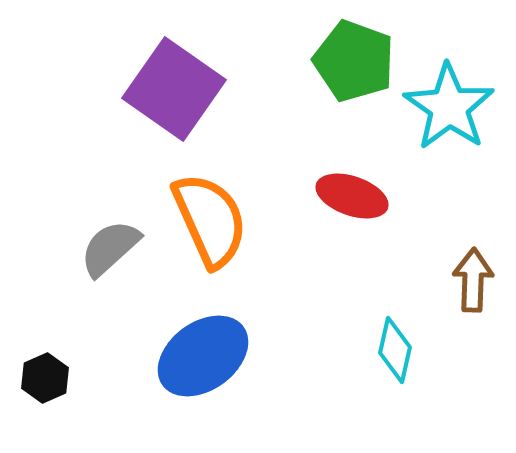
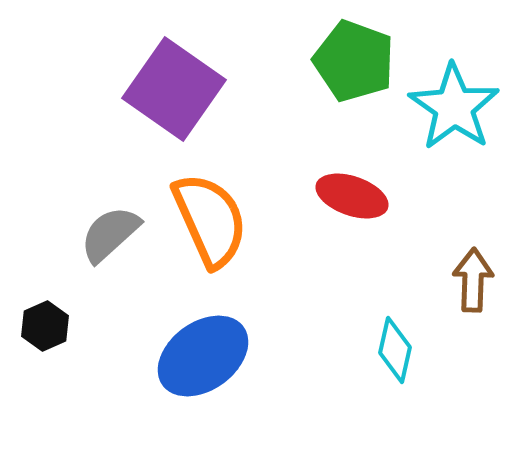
cyan star: moved 5 px right
gray semicircle: moved 14 px up
black hexagon: moved 52 px up
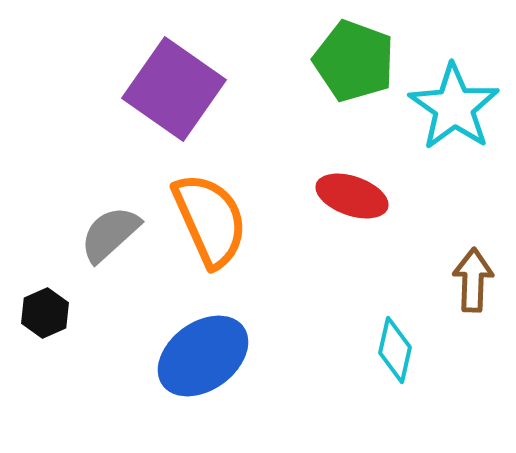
black hexagon: moved 13 px up
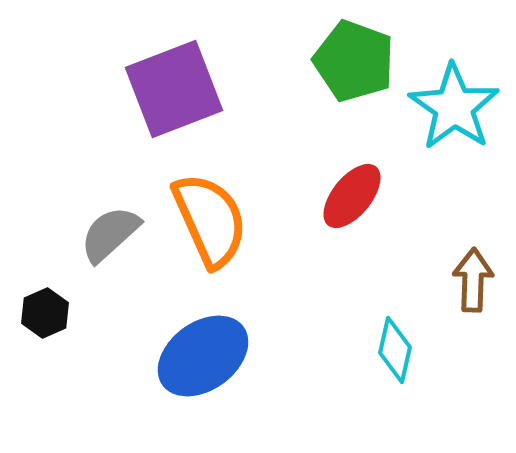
purple square: rotated 34 degrees clockwise
red ellipse: rotated 70 degrees counterclockwise
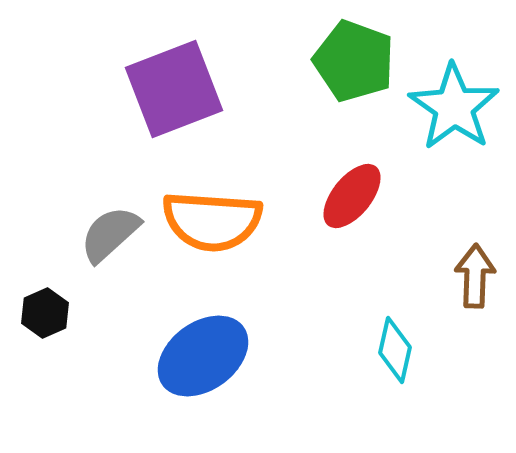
orange semicircle: moved 2 px right, 1 px down; rotated 118 degrees clockwise
brown arrow: moved 2 px right, 4 px up
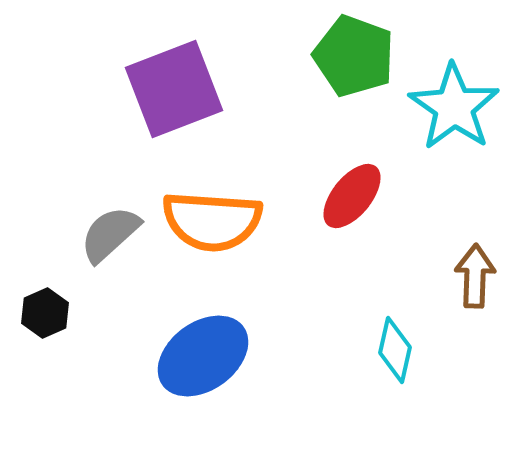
green pentagon: moved 5 px up
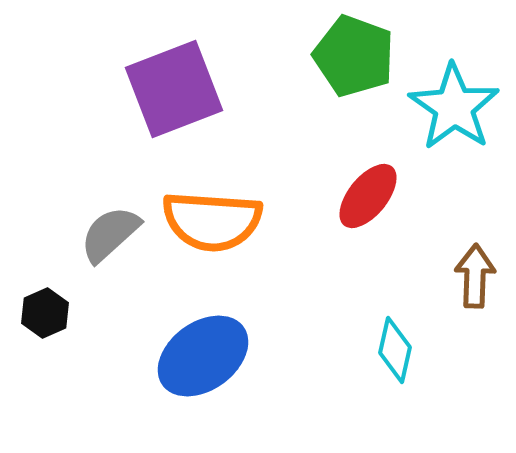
red ellipse: moved 16 px right
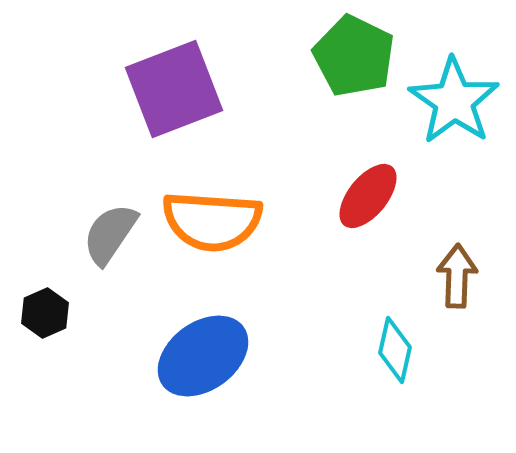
green pentagon: rotated 6 degrees clockwise
cyan star: moved 6 px up
gray semicircle: rotated 14 degrees counterclockwise
brown arrow: moved 18 px left
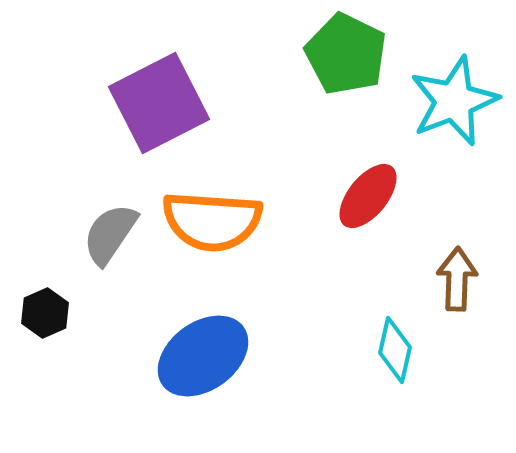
green pentagon: moved 8 px left, 2 px up
purple square: moved 15 px left, 14 px down; rotated 6 degrees counterclockwise
cyan star: rotated 16 degrees clockwise
brown arrow: moved 3 px down
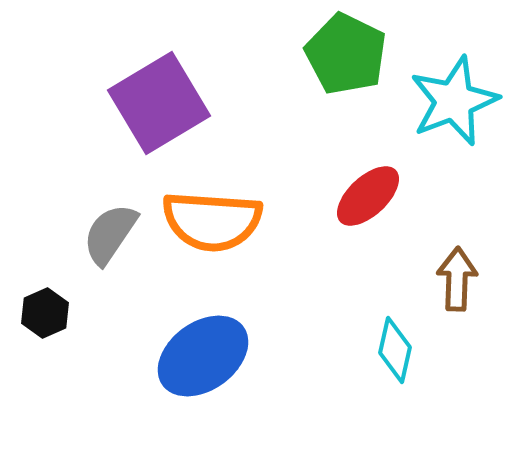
purple square: rotated 4 degrees counterclockwise
red ellipse: rotated 8 degrees clockwise
